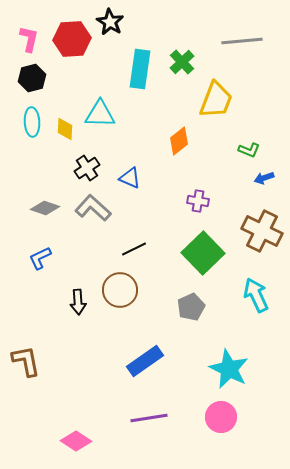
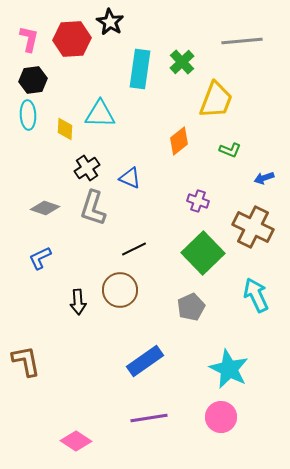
black hexagon: moved 1 px right, 2 px down; rotated 8 degrees clockwise
cyan ellipse: moved 4 px left, 7 px up
green L-shape: moved 19 px left
purple cross: rotated 10 degrees clockwise
gray L-shape: rotated 114 degrees counterclockwise
brown cross: moved 9 px left, 4 px up
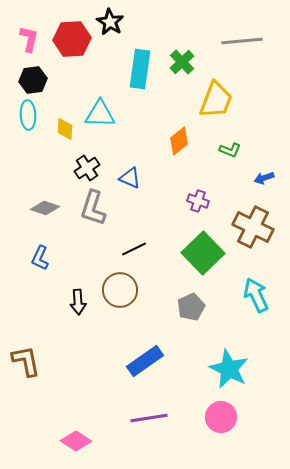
blue L-shape: rotated 40 degrees counterclockwise
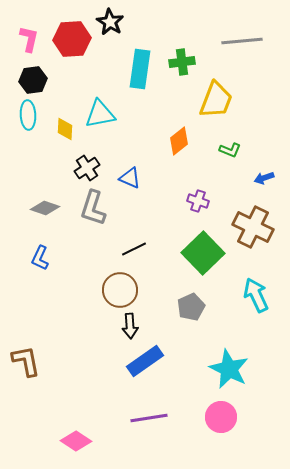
green cross: rotated 35 degrees clockwise
cyan triangle: rotated 12 degrees counterclockwise
black arrow: moved 52 px right, 24 px down
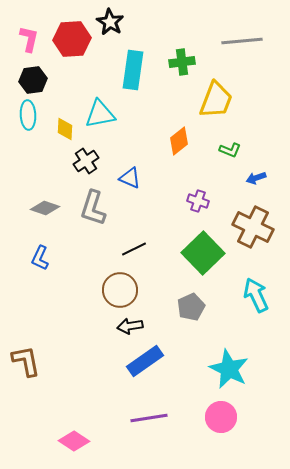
cyan rectangle: moved 7 px left, 1 px down
black cross: moved 1 px left, 7 px up
blue arrow: moved 8 px left
black arrow: rotated 85 degrees clockwise
pink diamond: moved 2 px left
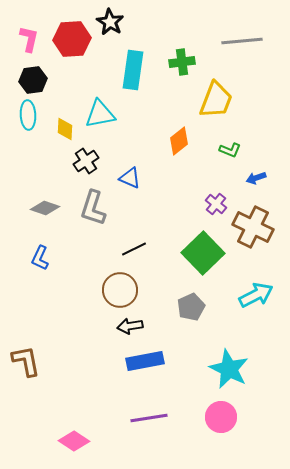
purple cross: moved 18 px right, 3 px down; rotated 20 degrees clockwise
cyan arrow: rotated 88 degrees clockwise
blue rectangle: rotated 24 degrees clockwise
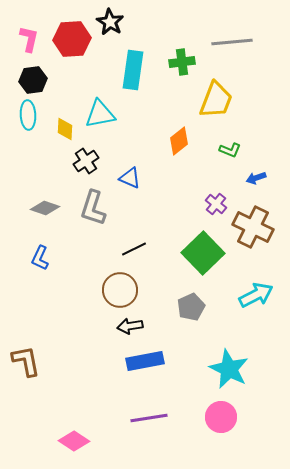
gray line: moved 10 px left, 1 px down
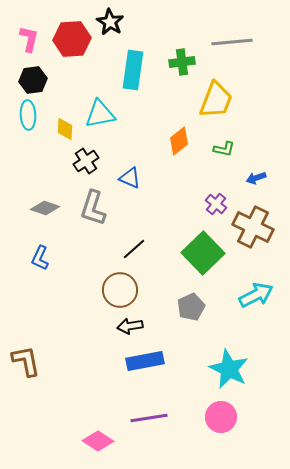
green L-shape: moved 6 px left, 1 px up; rotated 10 degrees counterclockwise
black line: rotated 15 degrees counterclockwise
pink diamond: moved 24 px right
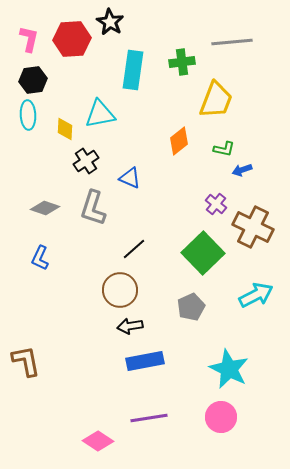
blue arrow: moved 14 px left, 8 px up
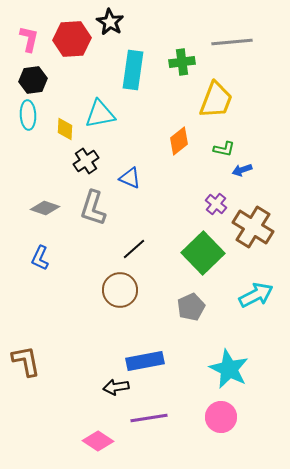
brown cross: rotated 6 degrees clockwise
black arrow: moved 14 px left, 61 px down
